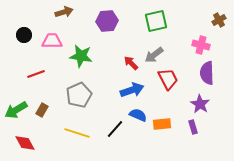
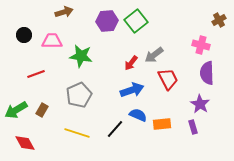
green square: moved 20 px left; rotated 25 degrees counterclockwise
red arrow: rotated 98 degrees counterclockwise
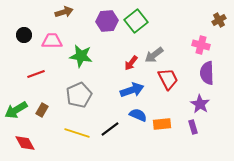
black line: moved 5 px left; rotated 12 degrees clockwise
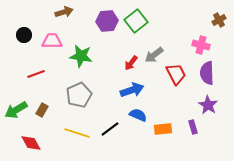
red trapezoid: moved 8 px right, 5 px up
purple star: moved 8 px right, 1 px down
orange rectangle: moved 1 px right, 5 px down
red diamond: moved 6 px right
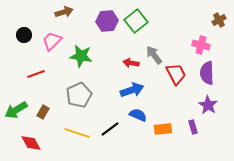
pink trapezoid: rotated 45 degrees counterclockwise
gray arrow: rotated 90 degrees clockwise
red arrow: rotated 63 degrees clockwise
brown rectangle: moved 1 px right, 2 px down
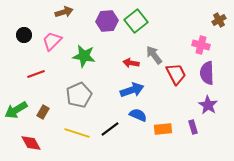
green star: moved 3 px right
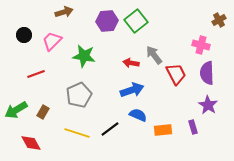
orange rectangle: moved 1 px down
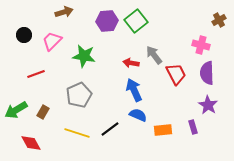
blue arrow: moved 2 px right; rotated 95 degrees counterclockwise
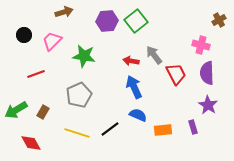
red arrow: moved 2 px up
blue arrow: moved 3 px up
